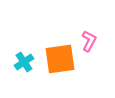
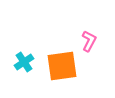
orange square: moved 2 px right, 7 px down
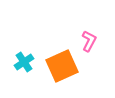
orange square: rotated 16 degrees counterclockwise
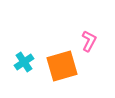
orange square: rotated 8 degrees clockwise
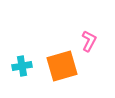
cyan cross: moved 2 px left, 4 px down; rotated 24 degrees clockwise
